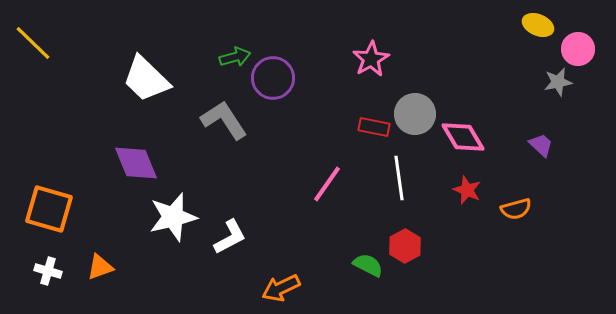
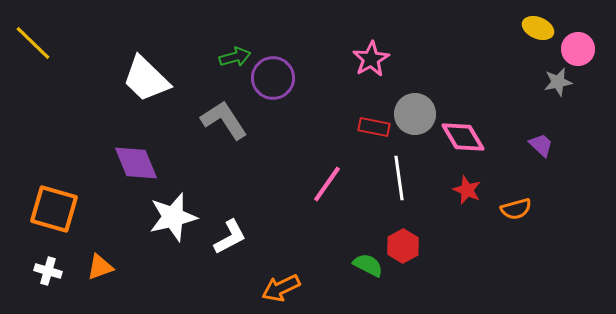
yellow ellipse: moved 3 px down
orange square: moved 5 px right
red hexagon: moved 2 px left
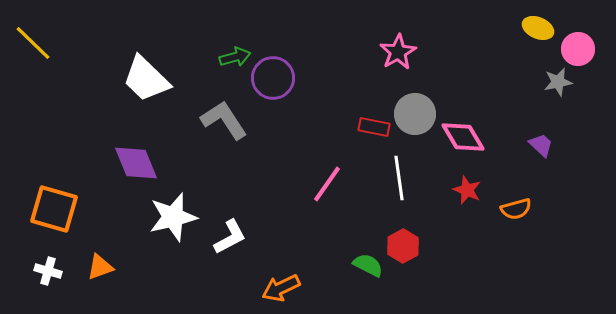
pink star: moved 27 px right, 7 px up
